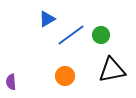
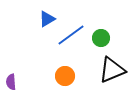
green circle: moved 3 px down
black triangle: rotated 12 degrees counterclockwise
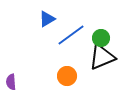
black triangle: moved 10 px left, 13 px up
orange circle: moved 2 px right
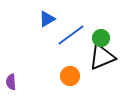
orange circle: moved 3 px right
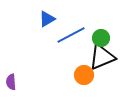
blue line: rotated 8 degrees clockwise
orange circle: moved 14 px right, 1 px up
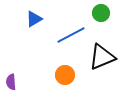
blue triangle: moved 13 px left
green circle: moved 25 px up
orange circle: moved 19 px left
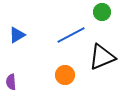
green circle: moved 1 px right, 1 px up
blue triangle: moved 17 px left, 16 px down
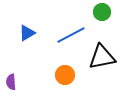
blue triangle: moved 10 px right, 2 px up
black triangle: rotated 12 degrees clockwise
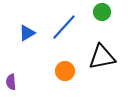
blue line: moved 7 px left, 8 px up; rotated 20 degrees counterclockwise
orange circle: moved 4 px up
